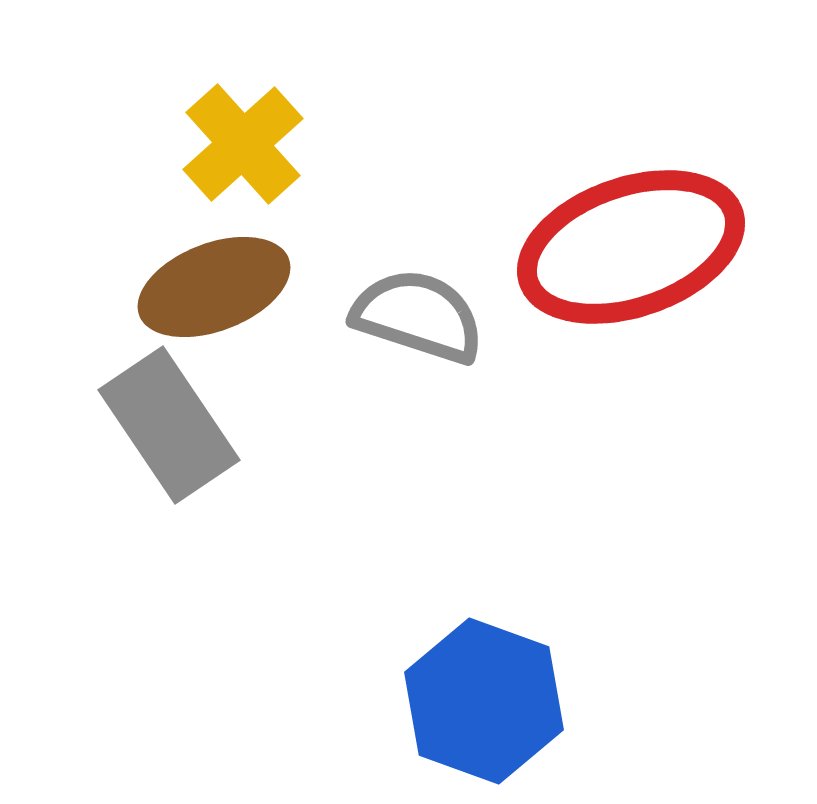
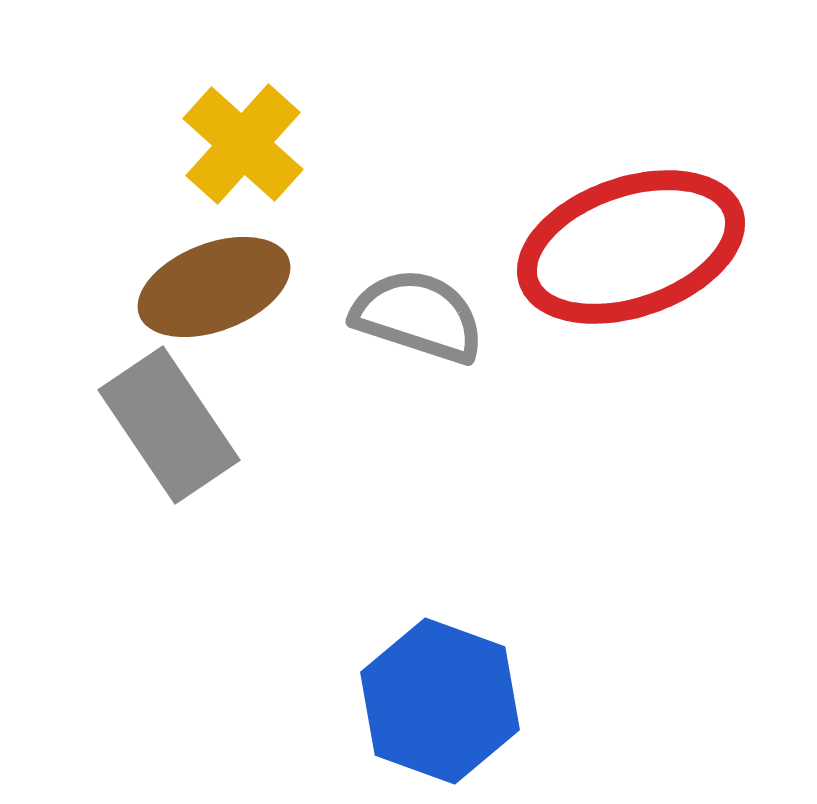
yellow cross: rotated 6 degrees counterclockwise
blue hexagon: moved 44 px left
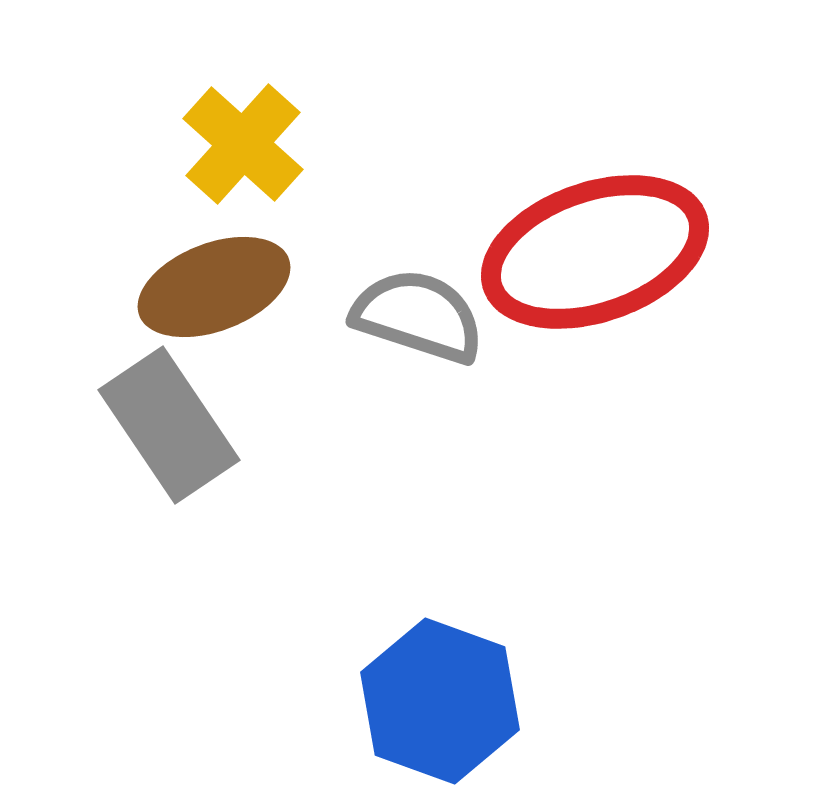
red ellipse: moved 36 px left, 5 px down
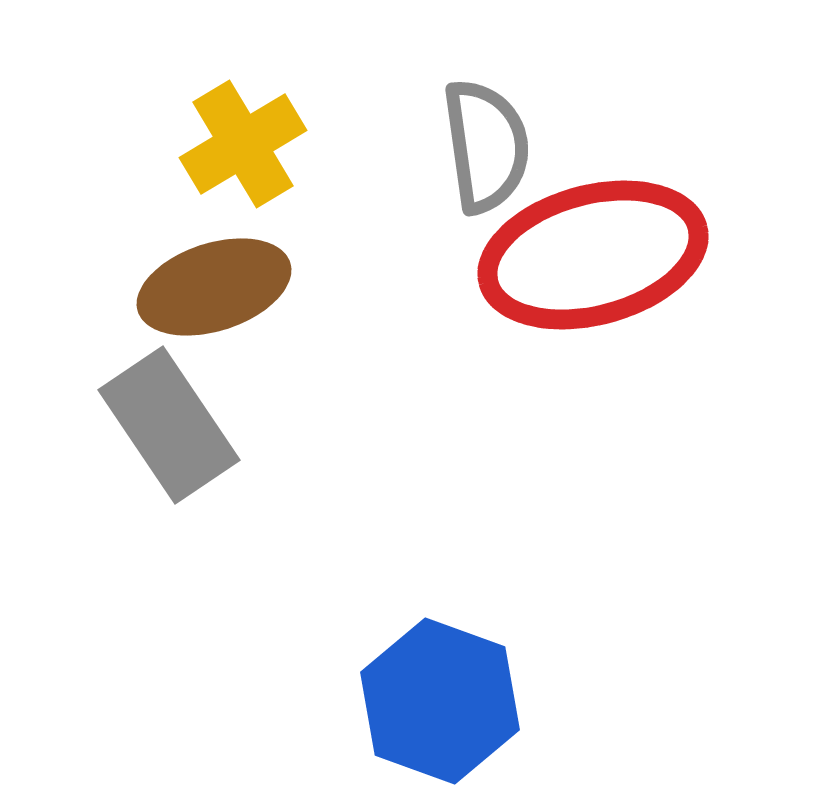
yellow cross: rotated 17 degrees clockwise
red ellipse: moved 2 px left, 3 px down; rotated 4 degrees clockwise
brown ellipse: rotated 3 degrees clockwise
gray semicircle: moved 68 px right, 170 px up; rotated 64 degrees clockwise
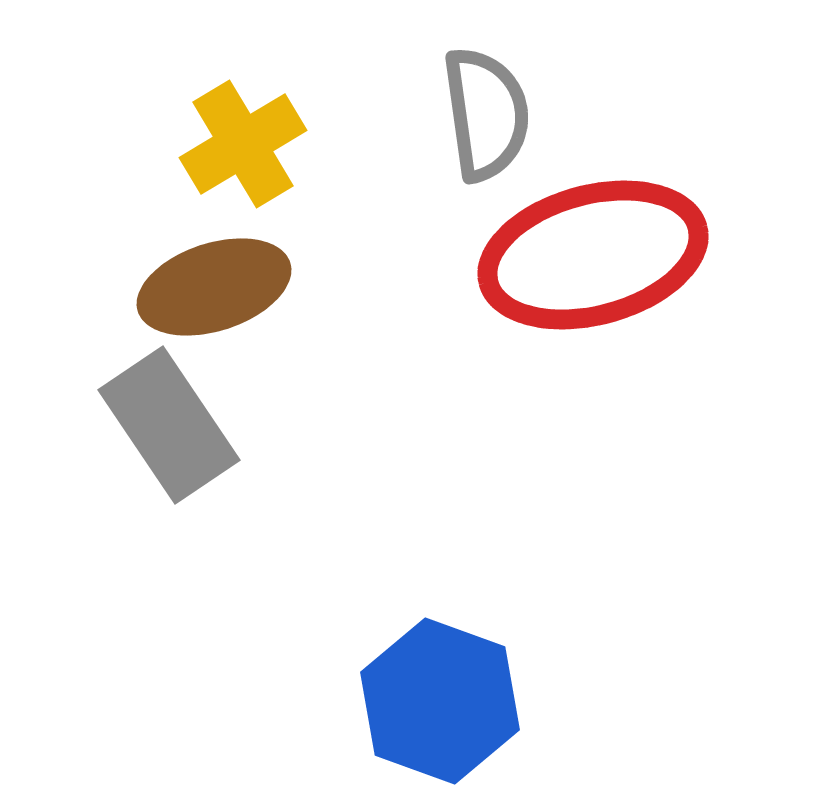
gray semicircle: moved 32 px up
